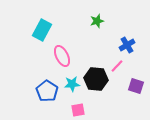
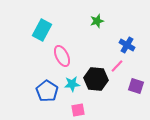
blue cross: rotated 28 degrees counterclockwise
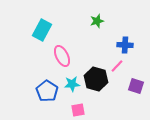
blue cross: moved 2 px left; rotated 28 degrees counterclockwise
black hexagon: rotated 10 degrees clockwise
